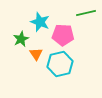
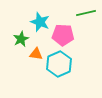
orange triangle: rotated 48 degrees counterclockwise
cyan hexagon: moved 1 px left; rotated 10 degrees counterclockwise
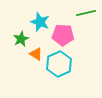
orange triangle: rotated 24 degrees clockwise
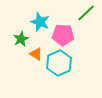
green line: rotated 30 degrees counterclockwise
cyan hexagon: moved 1 px up
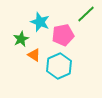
green line: moved 1 px down
pink pentagon: rotated 15 degrees counterclockwise
orange triangle: moved 2 px left, 1 px down
cyan hexagon: moved 3 px down
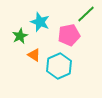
pink pentagon: moved 6 px right
green star: moved 1 px left, 3 px up
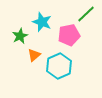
cyan star: moved 2 px right
orange triangle: rotated 48 degrees clockwise
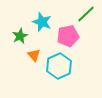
pink pentagon: moved 1 px left, 1 px down
orange triangle: rotated 32 degrees counterclockwise
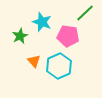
green line: moved 1 px left, 1 px up
pink pentagon: rotated 20 degrees clockwise
orange triangle: moved 6 px down
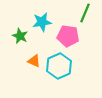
green line: rotated 24 degrees counterclockwise
cyan star: rotated 30 degrees counterclockwise
green star: rotated 21 degrees counterclockwise
orange triangle: rotated 24 degrees counterclockwise
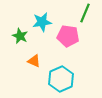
cyan hexagon: moved 2 px right, 13 px down
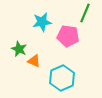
green star: moved 1 px left, 13 px down
cyan hexagon: moved 1 px right, 1 px up
